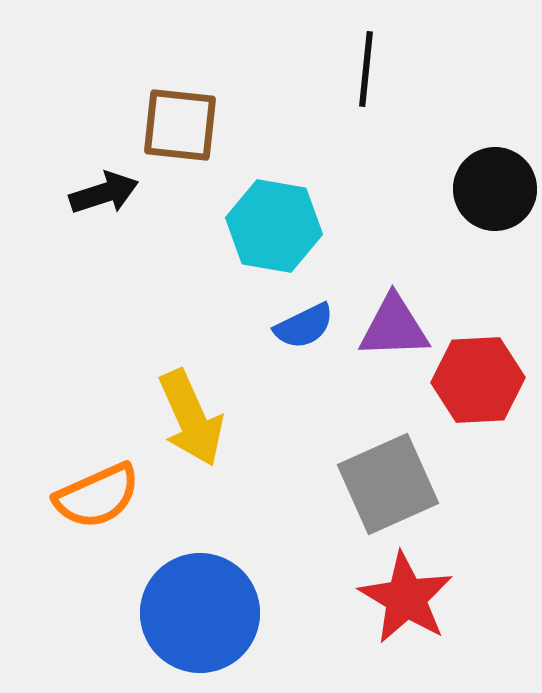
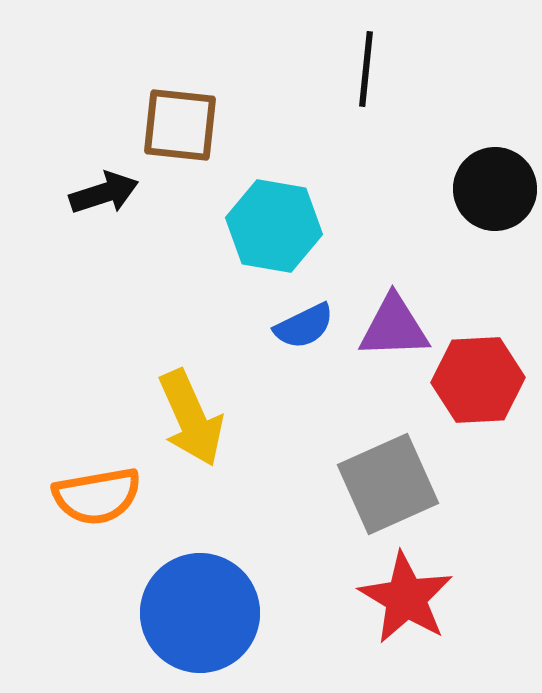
orange semicircle: rotated 14 degrees clockwise
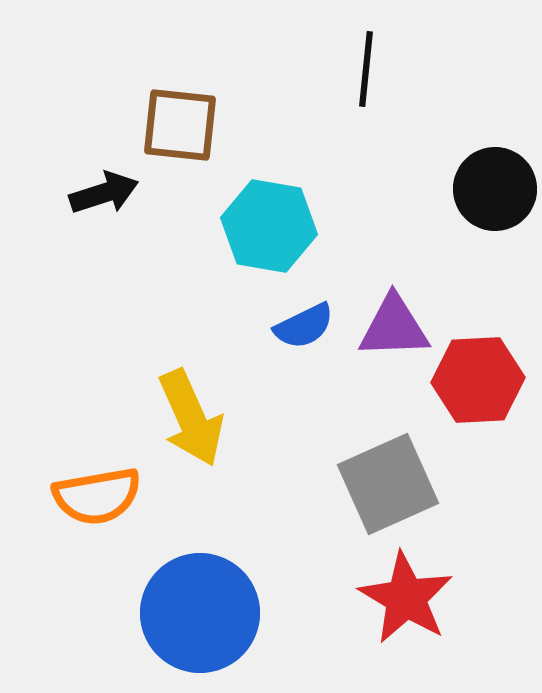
cyan hexagon: moved 5 px left
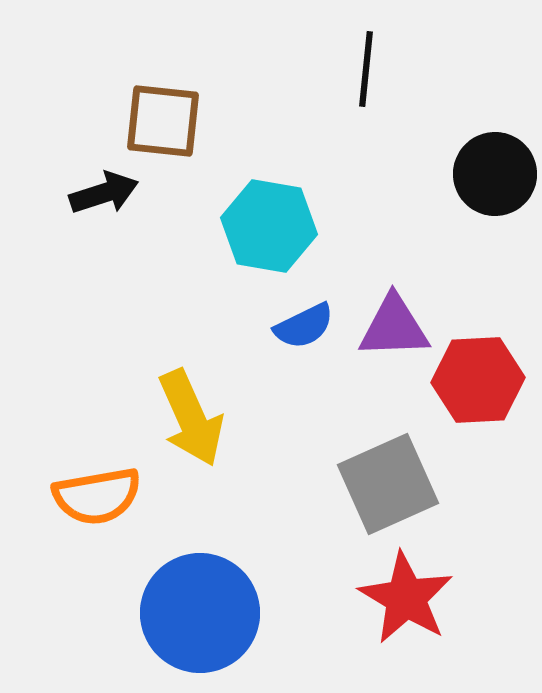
brown square: moved 17 px left, 4 px up
black circle: moved 15 px up
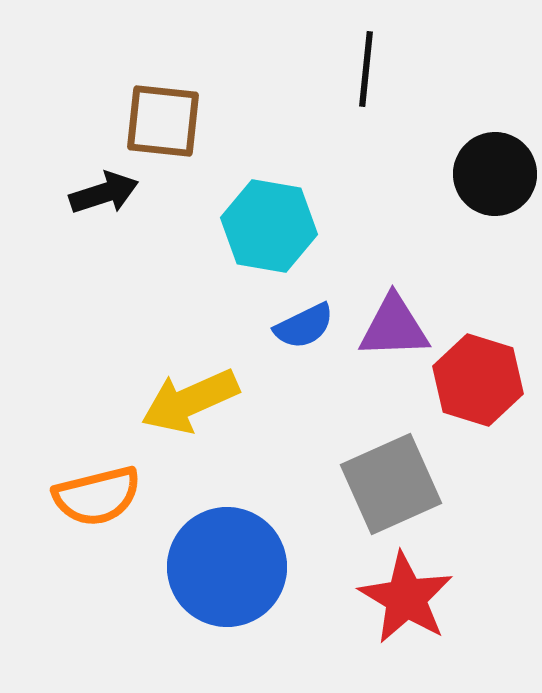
red hexagon: rotated 20 degrees clockwise
yellow arrow: moved 1 px left, 17 px up; rotated 90 degrees clockwise
gray square: moved 3 px right
orange semicircle: rotated 4 degrees counterclockwise
blue circle: moved 27 px right, 46 px up
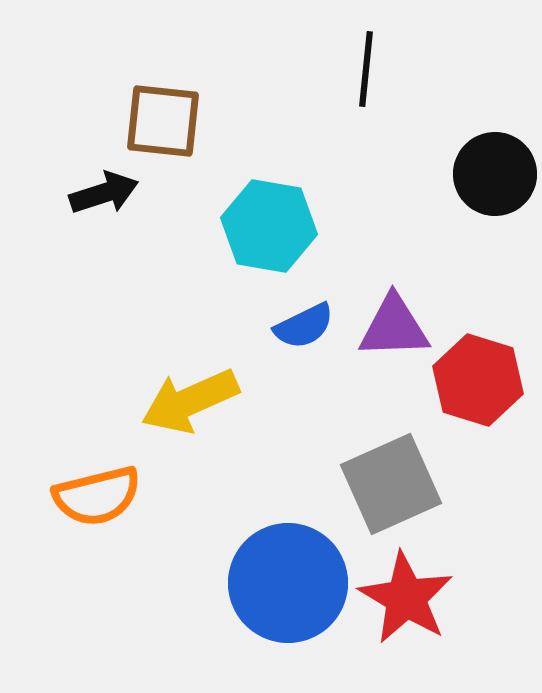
blue circle: moved 61 px right, 16 px down
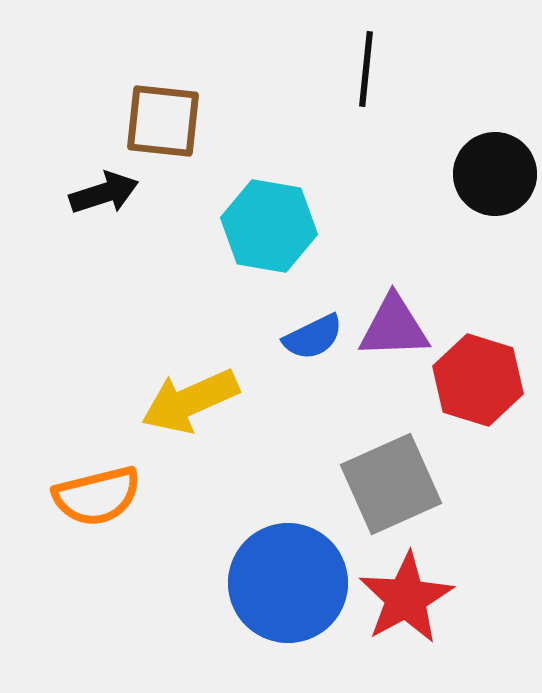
blue semicircle: moved 9 px right, 11 px down
red star: rotated 12 degrees clockwise
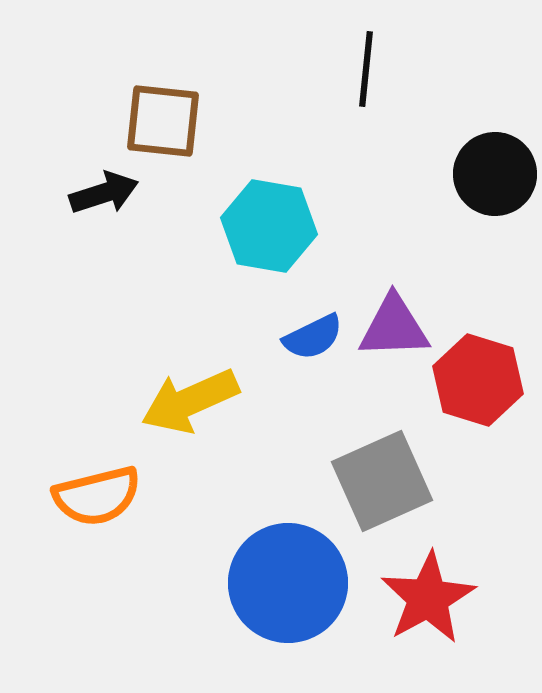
gray square: moved 9 px left, 3 px up
red star: moved 22 px right
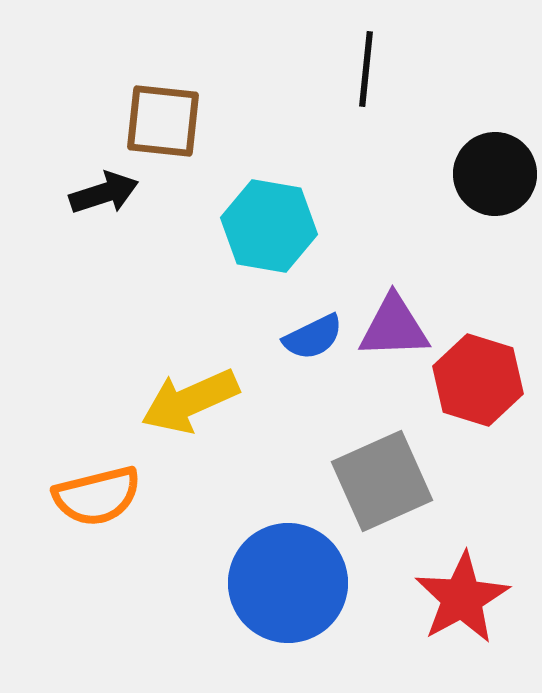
red star: moved 34 px right
